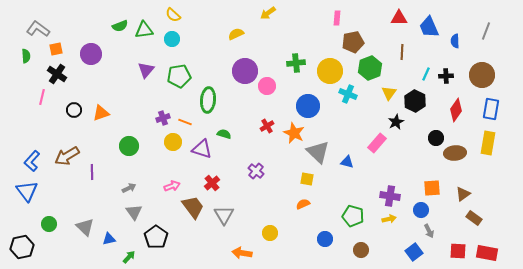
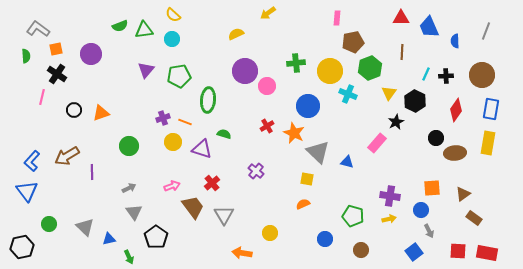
red triangle at (399, 18): moved 2 px right
green arrow at (129, 257): rotated 112 degrees clockwise
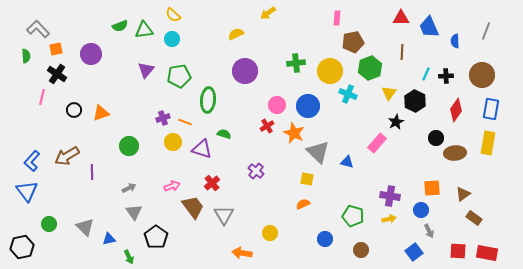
gray L-shape at (38, 29): rotated 10 degrees clockwise
pink circle at (267, 86): moved 10 px right, 19 px down
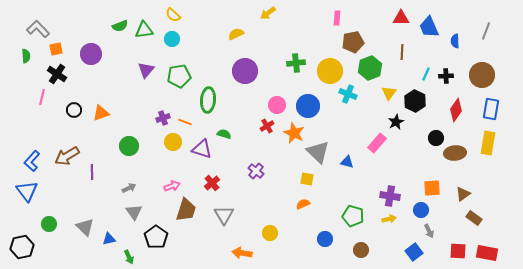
brown trapezoid at (193, 207): moved 7 px left, 3 px down; rotated 55 degrees clockwise
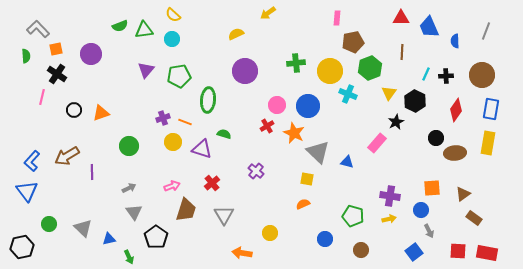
gray triangle at (85, 227): moved 2 px left, 1 px down
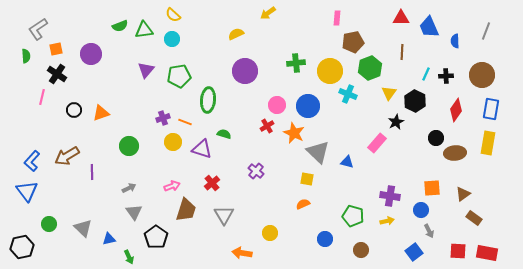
gray L-shape at (38, 29): rotated 80 degrees counterclockwise
yellow arrow at (389, 219): moved 2 px left, 2 px down
